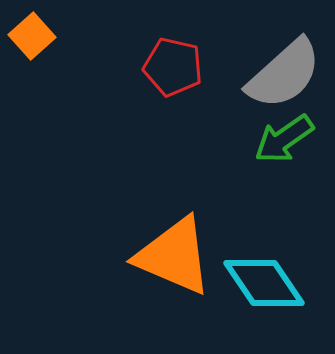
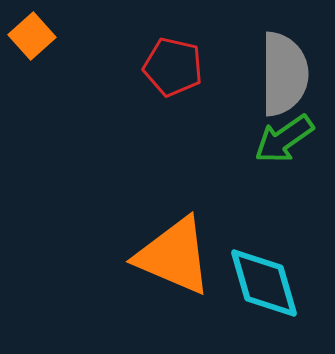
gray semicircle: rotated 48 degrees counterclockwise
cyan diamond: rotated 18 degrees clockwise
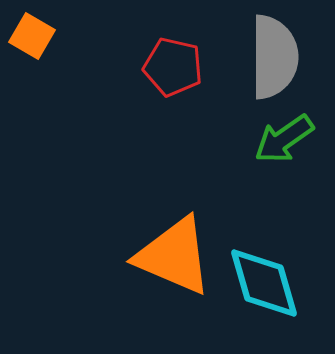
orange square: rotated 18 degrees counterclockwise
gray semicircle: moved 10 px left, 17 px up
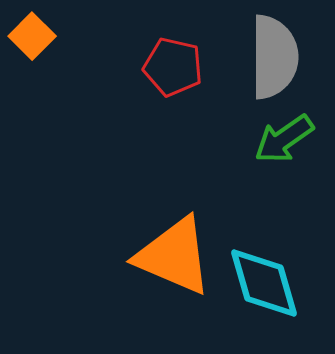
orange square: rotated 15 degrees clockwise
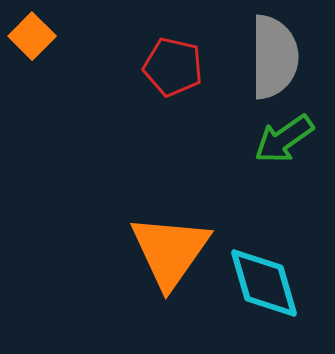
orange triangle: moved 4 px left, 5 px up; rotated 42 degrees clockwise
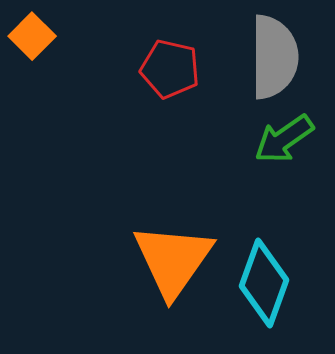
red pentagon: moved 3 px left, 2 px down
orange triangle: moved 3 px right, 9 px down
cyan diamond: rotated 36 degrees clockwise
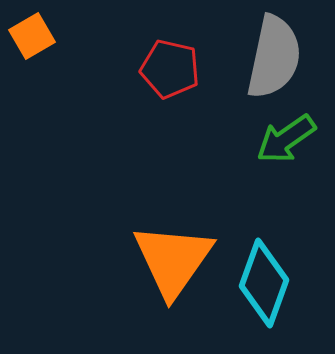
orange square: rotated 15 degrees clockwise
gray semicircle: rotated 12 degrees clockwise
green arrow: moved 2 px right
